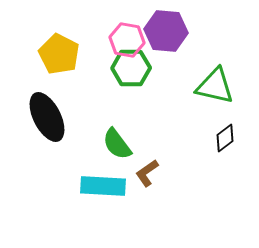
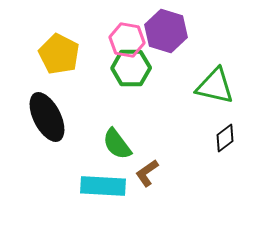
purple hexagon: rotated 12 degrees clockwise
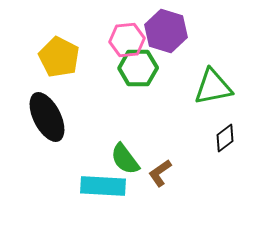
pink hexagon: rotated 16 degrees counterclockwise
yellow pentagon: moved 3 px down
green hexagon: moved 7 px right
green triangle: moved 2 px left, 1 px down; rotated 24 degrees counterclockwise
green semicircle: moved 8 px right, 15 px down
brown L-shape: moved 13 px right
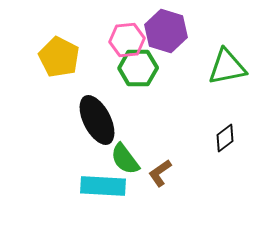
green triangle: moved 14 px right, 20 px up
black ellipse: moved 50 px right, 3 px down
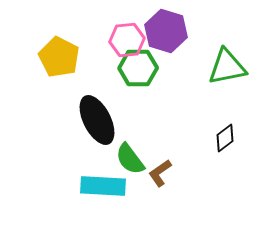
green semicircle: moved 5 px right
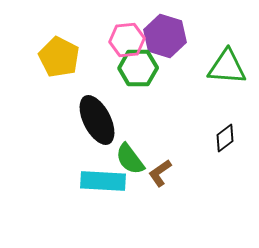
purple hexagon: moved 1 px left, 5 px down
green triangle: rotated 15 degrees clockwise
cyan rectangle: moved 5 px up
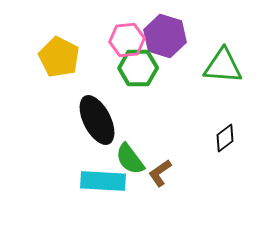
green triangle: moved 4 px left, 1 px up
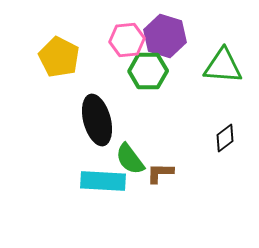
green hexagon: moved 10 px right, 3 px down
black ellipse: rotated 12 degrees clockwise
brown L-shape: rotated 36 degrees clockwise
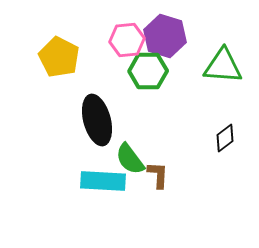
brown L-shape: moved 2 px left, 2 px down; rotated 92 degrees clockwise
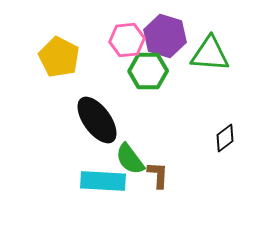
green triangle: moved 13 px left, 12 px up
black ellipse: rotated 21 degrees counterclockwise
